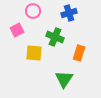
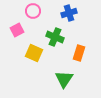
yellow square: rotated 18 degrees clockwise
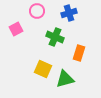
pink circle: moved 4 px right
pink square: moved 1 px left, 1 px up
yellow square: moved 9 px right, 16 px down
green triangle: moved 1 px right; rotated 42 degrees clockwise
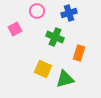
pink square: moved 1 px left
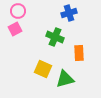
pink circle: moved 19 px left
orange rectangle: rotated 21 degrees counterclockwise
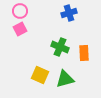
pink circle: moved 2 px right
pink square: moved 5 px right
green cross: moved 5 px right, 10 px down
orange rectangle: moved 5 px right
yellow square: moved 3 px left, 6 px down
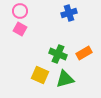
pink square: rotated 32 degrees counterclockwise
green cross: moved 2 px left, 7 px down
orange rectangle: rotated 63 degrees clockwise
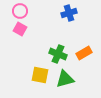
yellow square: rotated 12 degrees counterclockwise
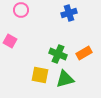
pink circle: moved 1 px right, 1 px up
pink square: moved 10 px left, 12 px down
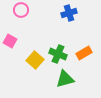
yellow square: moved 5 px left, 15 px up; rotated 30 degrees clockwise
